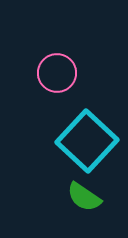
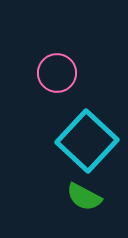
green semicircle: rotated 6 degrees counterclockwise
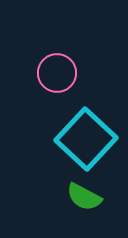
cyan square: moved 1 px left, 2 px up
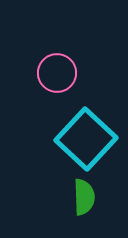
green semicircle: rotated 120 degrees counterclockwise
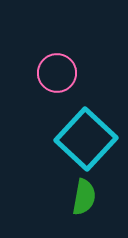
green semicircle: rotated 12 degrees clockwise
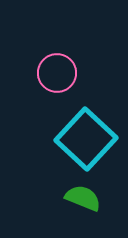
green semicircle: moved 1 px left, 1 px down; rotated 78 degrees counterclockwise
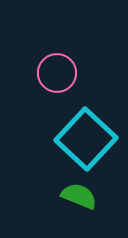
green semicircle: moved 4 px left, 2 px up
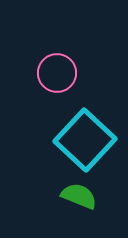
cyan square: moved 1 px left, 1 px down
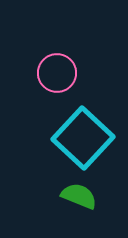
cyan square: moved 2 px left, 2 px up
